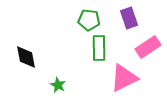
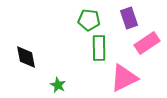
pink rectangle: moved 1 px left, 4 px up
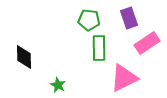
black diamond: moved 2 px left; rotated 10 degrees clockwise
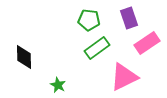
green rectangle: moved 2 px left; rotated 55 degrees clockwise
pink triangle: moved 1 px up
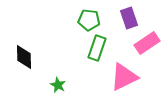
green rectangle: rotated 35 degrees counterclockwise
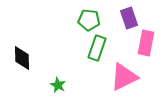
pink rectangle: moved 1 px left; rotated 45 degrees counterclockwise
black diamond: moved 2 px left, 1 px down
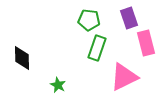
pink rectangle: rotated 25 degrees counterclockwise
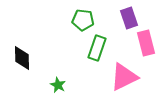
green pentagon: moved 6 px left
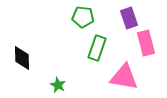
green pentagon: moved 3 px up
pink triangle: rotated 36 degrees clockwise
